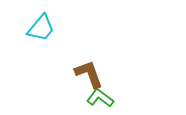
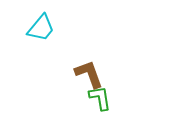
green L-shape: rotated 44 degrees clockwise
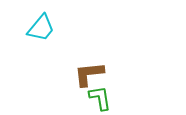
brown L-shape: rotated 76 degrees counterclockwise
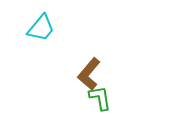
brown L-shape: rotated 44 degrees counterclockwise
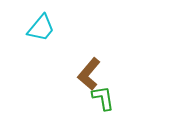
green L-shape: moved 3 px right
